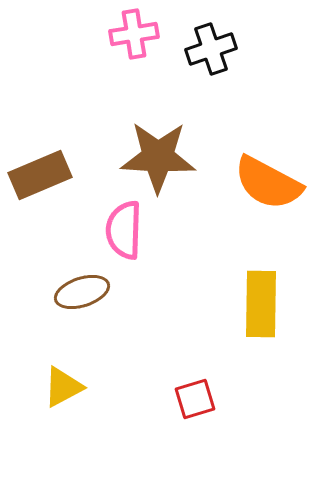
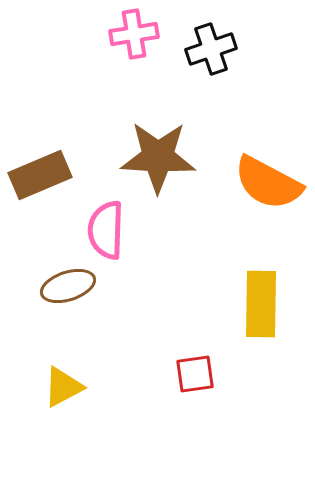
pink semicircle: moved 18 px left
brown ellipse: moved 14 px left, 6 px up
red square: moved 25 px up; rotated 9 degrees clockwise
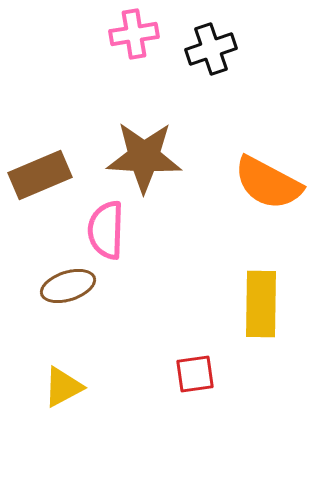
brown star: moved 14 px left
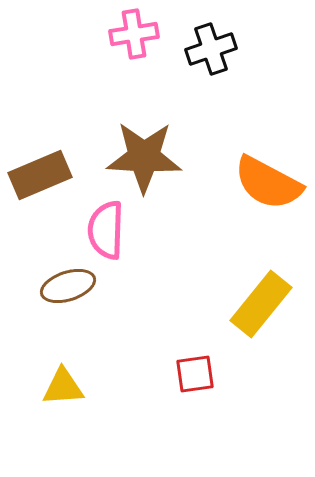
yellow rectangle: rotated 38 degrees clockwise
yellow triangle: rotated 24 degrees clockwise
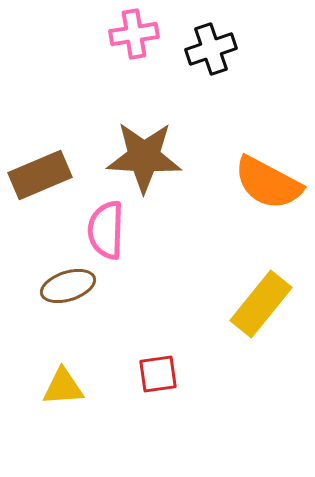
red square: moved 37 px left
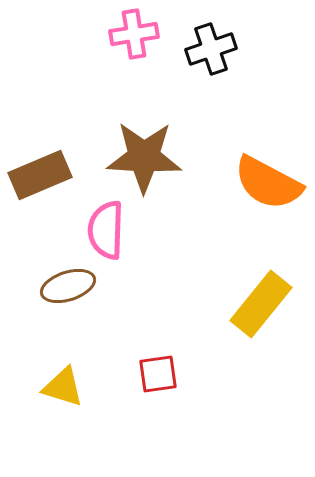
yellow triangle: rotated 21 degrees clockwise
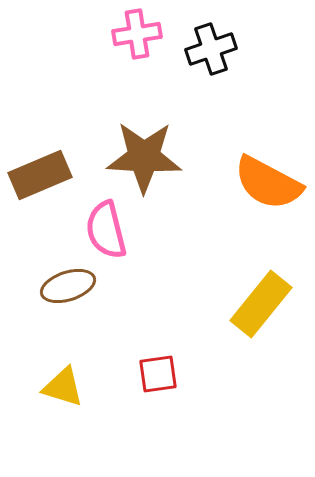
pink cross: moved 3 px right
pink semicircle: rotated 16 degrees counterclockwise
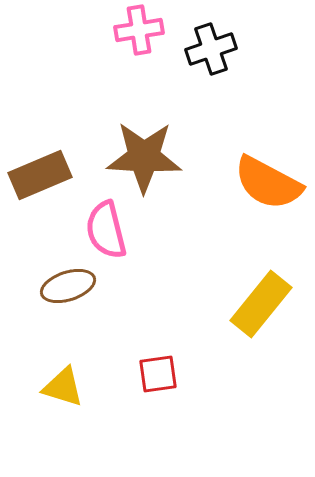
pink cross: moved 2 px right, 4 px up
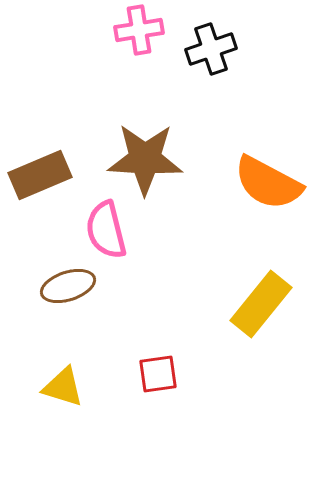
brown star: moved 1 px right, 2 px down
